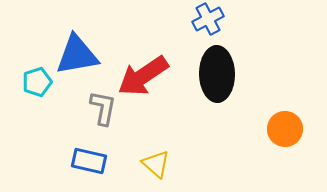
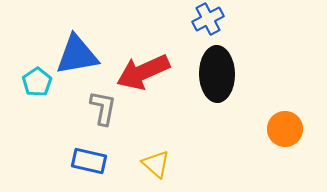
red arrow: moved 4 px up; rotated 10 degrees clockwise
cyan pentagon: rotated 16 degrees counterclockwise
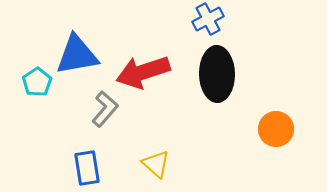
red arrow: rotated 6 degrees clockwise
gray L-shape: moved 2 px right, 1 px down; rotated 30 degrees clockwise
orange circle: moved 9 px left
blue rectangle: moved 2 px left, 7 px down; rotated 68 degrees clockwise
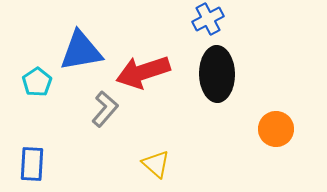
blue triangle: moved 4 px right, 4 px up
blue rectangle: moved 55 px left, 4 px up; rotated 12 degrees clockwise
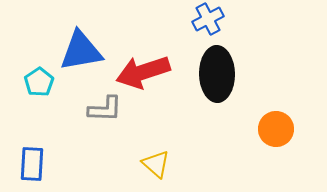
cyan pentagon: moved 2 px right
gray L-shape: rotated 51 degrees clockwise
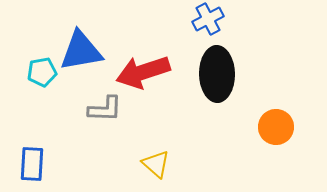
cyan pentagon: moved 3 px right, 10 px up; rotated 24 degrees clockwise
orange circle: moved 2 px up
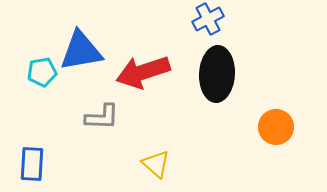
black ellipse: rotated 4 degrees clockwise
gray L-shape: moved 3 px left, 8 px down
